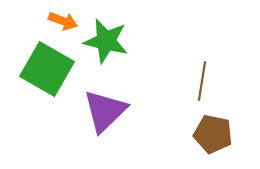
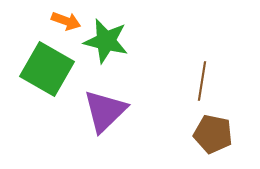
orange arrow: moved 3 px right
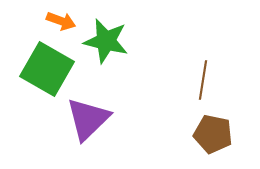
orange arrow: moved 5 px left
brown line: moved 1 px right, 1 px up
purple triangle: moved 17 px left, 8 px down
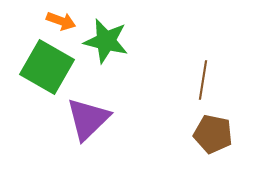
green square: moved 2 px up
